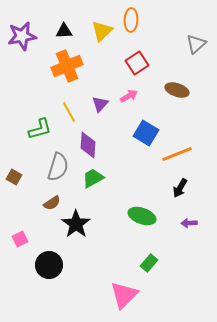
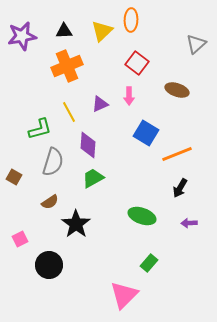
red square: rotated 20 degrees counterclockwise
pink arrow: rotated 120 degrees clockwise
purple triangle: rotated 24 degrees clockwise
gray semicircle: moved 5 px left, 5 px up
brown semicircle: moved 2 px left, 1 px up
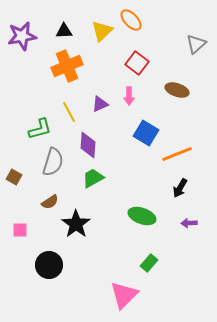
orange ellipse: rotated 45 degrees counterclockwise
pink square: moved 9 px up; rotated 28 degrees clockwise
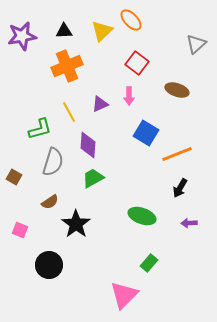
pink square: rotated 21 degrees clockwise
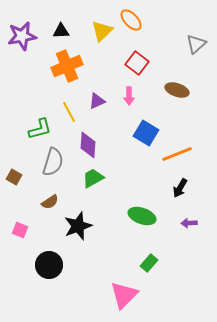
black triangle: moved 3 px left
purple triangle: moved 3 px left, 3 px up
black star: moved 2 px right, 2 px down; rotated 16 degrees clockwise
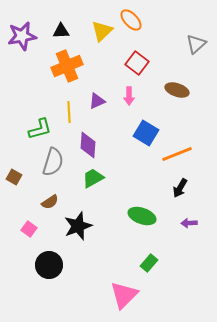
yellow line: rotated 25 degrees clockwise
pink square: moved 9 px right, 1 px up; rotated 14 degrees clockwise
